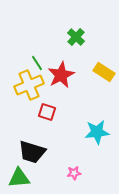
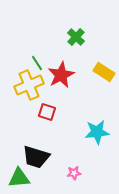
black trapezoid: moved 4 px right, 5 px down
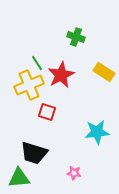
green cross: rotated 24 degrees counterclockwise
black trapezoid: moved 2 px left, 4 px up
pink star: rotated 16 degrees clockwise
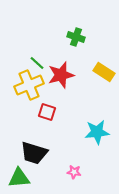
green line: rotated 14 degrees counterclockwise
red star: rotated 12 degrees clockwise
pink star: moved 1 px up
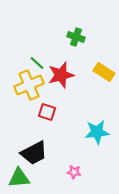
black trapezoid: rotated 44 degrees counterclockwise
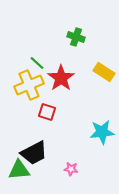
red star: moved 3 px down; rotated 20 degrees counterclockwise
cyan star: moved 5 px right
pink star: moved 3 px left, 3 px up
green triangle: moved 8 px up
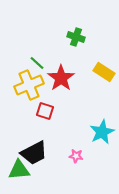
red square: moved 2 px left, 1 px up
cyan star: rotated 20 degrees counterclockwise
pink star: moved 5 px right, 13 px up
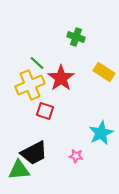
yellow cross: moved 1 px right
cyan star: moved 1 px left, 1 px down
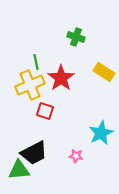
green line: moved 1 px left, 1 px up; rotated 35 degrees clockwise
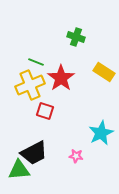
green line: rotated 56 degrees counterclockwise
